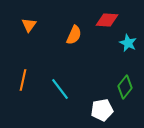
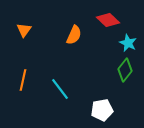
red diamond: moved 1 px right; rotated 40 degrees clockwise
orange triangle: moved 5 px left, 5 px down
green diamond: moved 17 px up
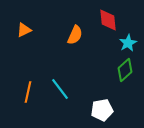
red diamond: rotated 40 degrees clockwise
orange triangle: rotated 28 degrees clockwise
orange semicircle: moved 1 px right
cyan star: rotated 18 degrees clockwise
green diamond: rotated 10 degrees clockwise
orange line: moved 5 px right, 12 px down
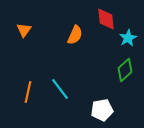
red diamond: moved 2 px left, 1 px up
orange triangle: rotated 28 degrees counterclockwise
cyan star: moved 5 px up
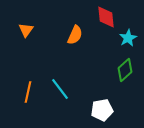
red diamond: moved 2 px up
orange triangle: moved 2 px right
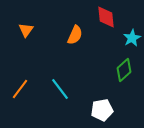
cyan star: moved 4 px right
green diamond: moved 1 px left
orange line: moved 8 px left, 3 px up; rotated 25 degrees clockwise
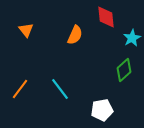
orange triangle: rotated 14 degrees counterclockwise
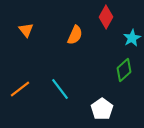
red diamond: rotated 35 degrees clockwise
orange line: rotated 15 degrees clockwise
white pentagon: moved 1 px up; rotated 25 degrees counterclockwise
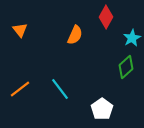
orange triangle: moved 6 px left
green diamond: moved 2 px right, 3 px up
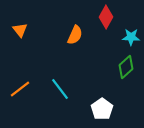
cyan star: moved 1 px left, 1 px up; rotated 30 degrees clockwise
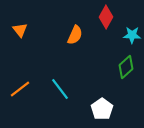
cyan star: moved 1 px right, 2 px up
